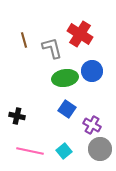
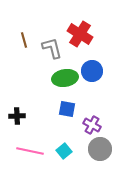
blue square: rotated 24 degrees counterclockwise
black cross: rotated 14 degrees counterclockwise
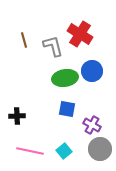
gray L-shape: moved 1 px right, 2 px up
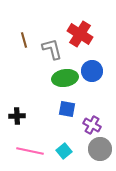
gray L-shape: moved 1 px left, 3 px down
